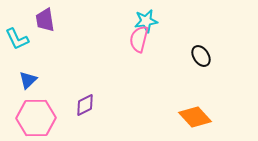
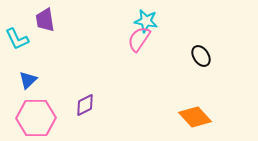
cyan star: rotated 20 degrees clockwise
pink semicircle: rotated 20 degrees clockwise
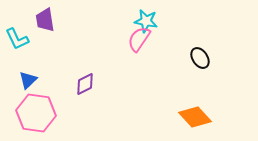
black ellipse: moved 1 px left, 2 px down
purple diamond: moved 21 px up
pink hexagon: moved 5 px up; rotated 9 degrees clockwise
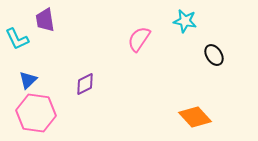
cyan star: moved 39 px right
black ellipse: moved 14 px right, 3 px up
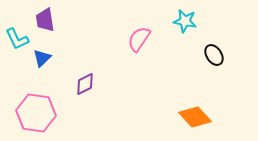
blue triangle: moved 14 px right, 22 px up
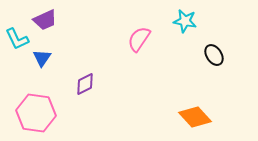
purple trapezoid: rotated 105 degrees counterclockwise
blue triangle: rotated 12 degrees counterclockwise
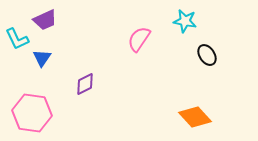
black ellipse: moved 7 px left
pink hexagon: moved 4 px left
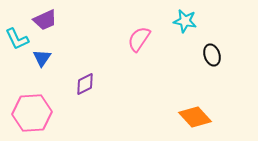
black ellipse: moved 5 px right; rotated 15 degrees clockwise
pink hexagon: rotated 12 degrees counterclockwise
